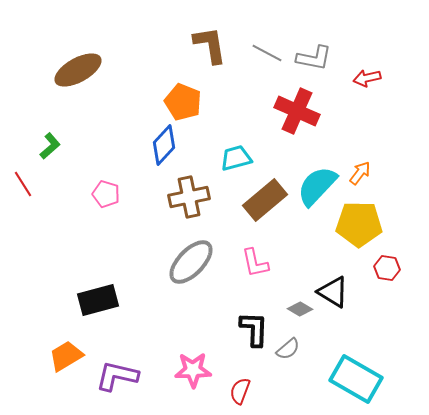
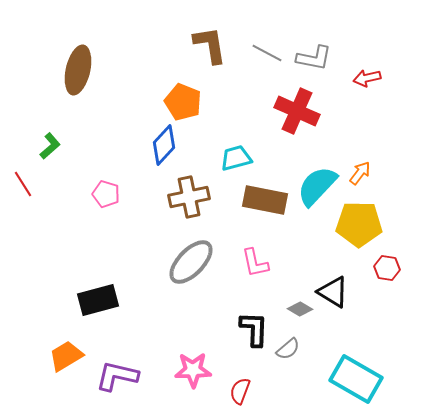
brown ellipse: rotated 48 degrees counterclockwise
brown rectangle: rotated 51 degrees clockwise
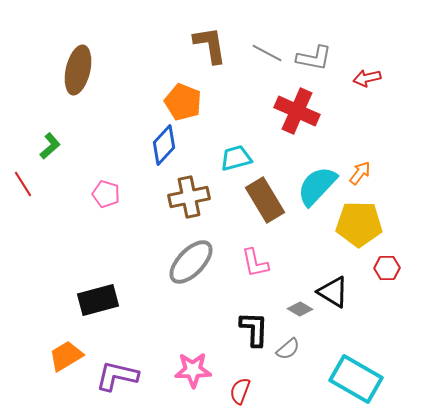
brown rectangle: rotated 48 degrees clockwise
red hexagon: rotated 10 degrees counterclockwise
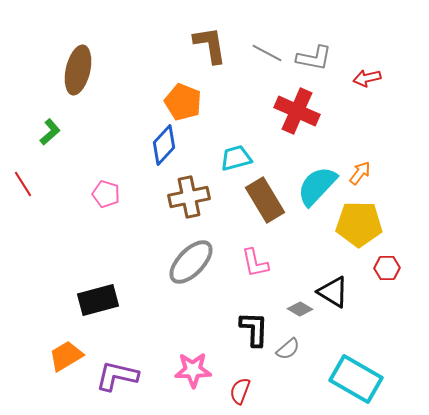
green L-shape: moved 14 px up
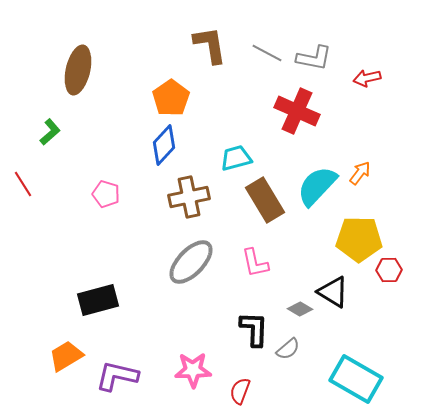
orange pentagon: moved 12 px left, 4 px up; rotated 15 degrees clockwise
yellow pentagon: moved 15 px down
red hexagon: moved 2 px right, 2 px down
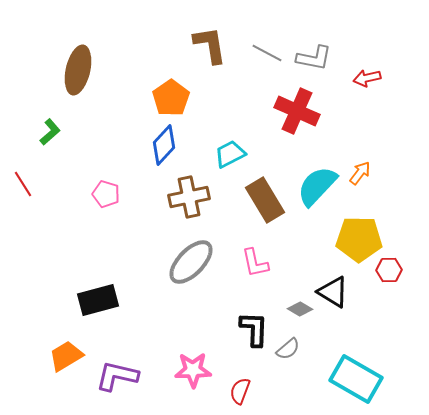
cyan trapezoid: moved 6 px left, 4 px up; rotated 12 degrees counterclockwise
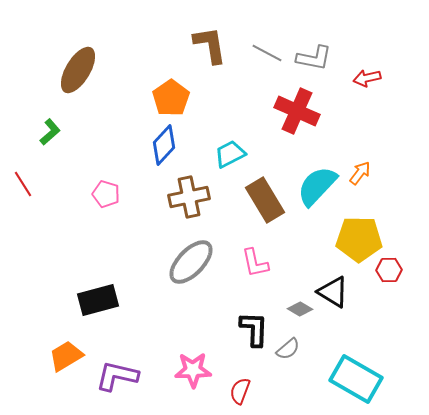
brown ellipse: rotated 18 degrees clockwise
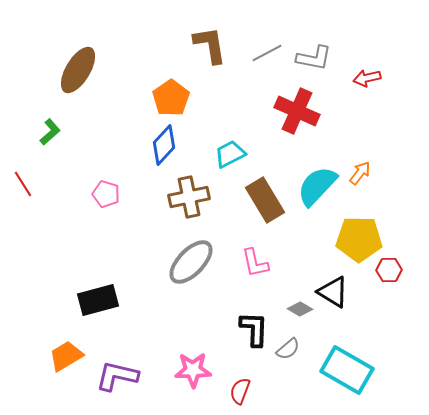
gray line: rotated 56 degrees counterclockwise
cyan rectangle: moved 9 px left, 9 px up
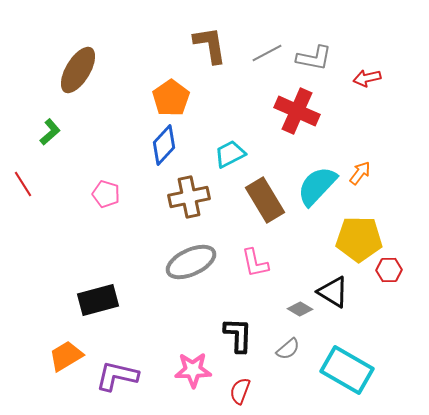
gray ellipse: rotated 21 degrees clockwise
black L-shape: moved 16 px left, 6 px down
